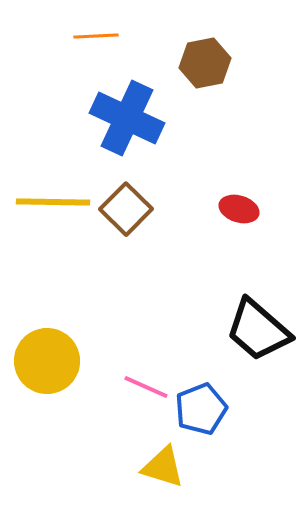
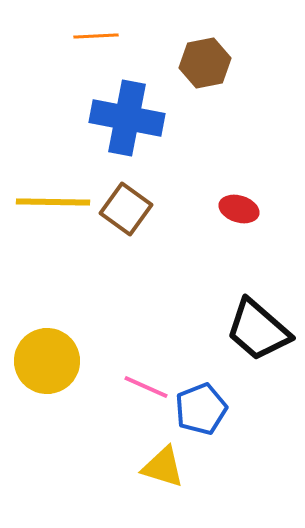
blue cross: rotated 14 degrees counterclockwise
brown square: rotated 9 degrees counterclockwise
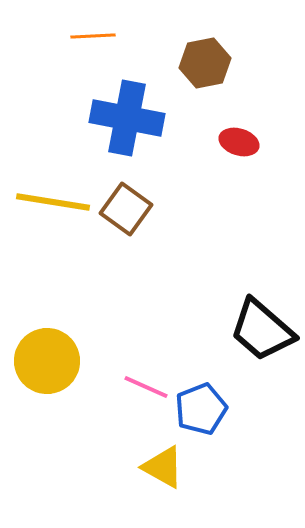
orange line: moved 3 px left
yellow line: rotated 8 degrees clockwise
red ellipse: moved 67 px up
black trapezoid: moved 4 px right
yellow triangle: rotated 12 degrees clockwise
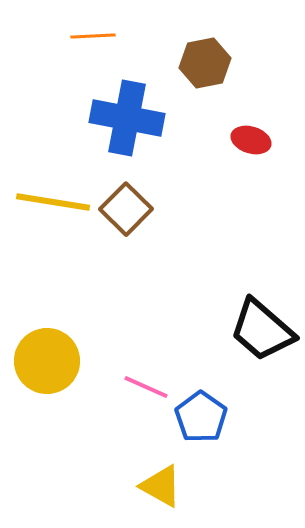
red ellipse: moved 12 px right, 2 px up
brown square: rotated 9 degrees clockwise
blue pentagon: moved 8 px down; rotated 15 degrees counterclockwise
yellow triangle: moved 2 px left, 19 px down
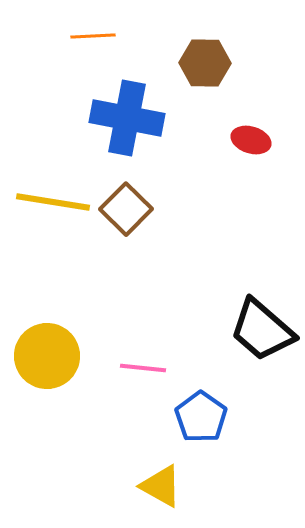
brown hexagon: rotated 12 degrees clockwise
yellow circle: moved 5 px up
pink line: moved 3 px left, 19 px up; rotated 18 degrees counterclockwise
